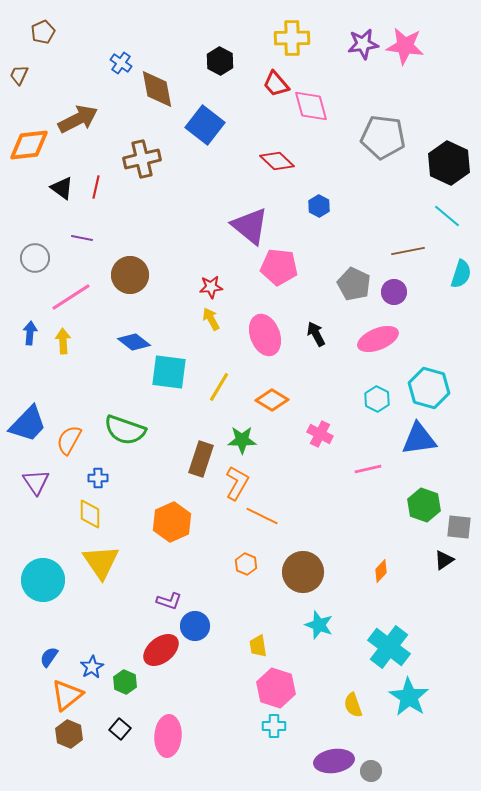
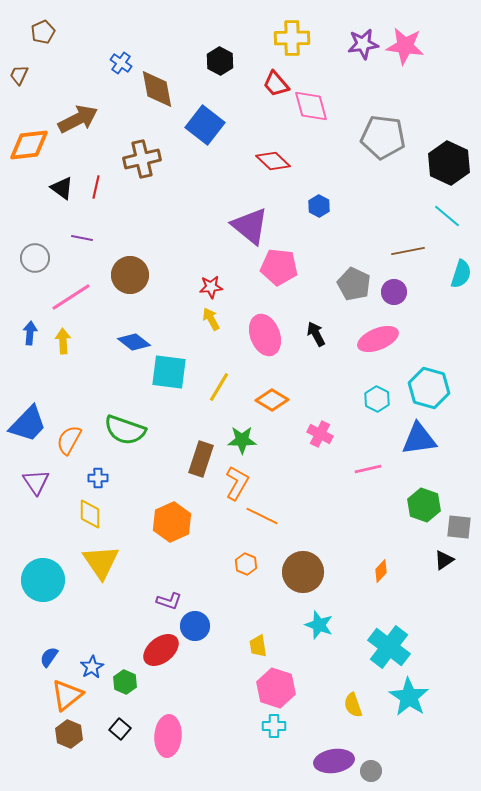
red diamond at (277, 161): moved 4 px left
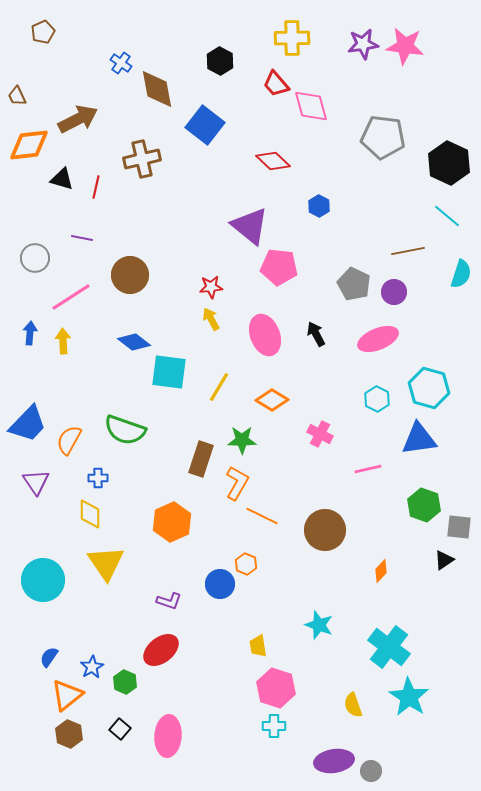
brown trapezoid at (19, 75): moved 2 px left, 21 px down; rotated 50 degrees counterclockwise
black triangle at (62, 188): moved 9 px up; rotated 20 degrees counterclockwise
yellow triangle at (101, 562): moved 5 px right, 1 px down
brown circle at (303, 572): moved 22 px right, 42 px up
blue circle at (195, 626): moved 25 px right, 42 px up
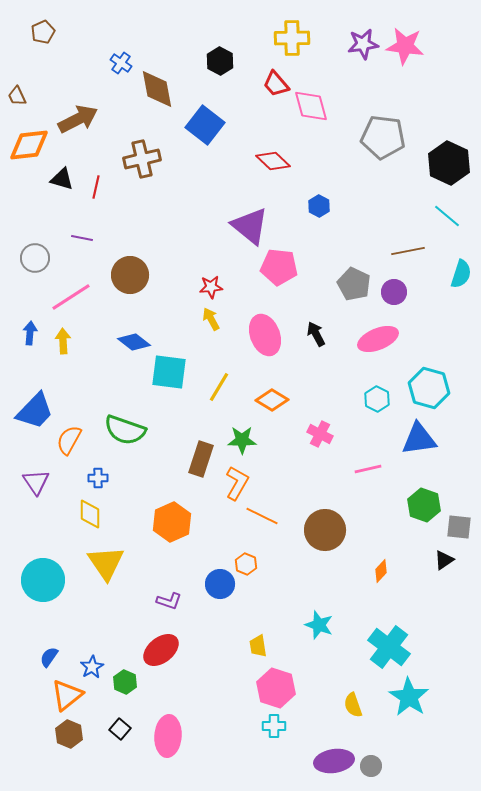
blue trapezoid at (28, 424): moved 7 px right, 13 px up
gray circle at (371, 771): moved 5 px up
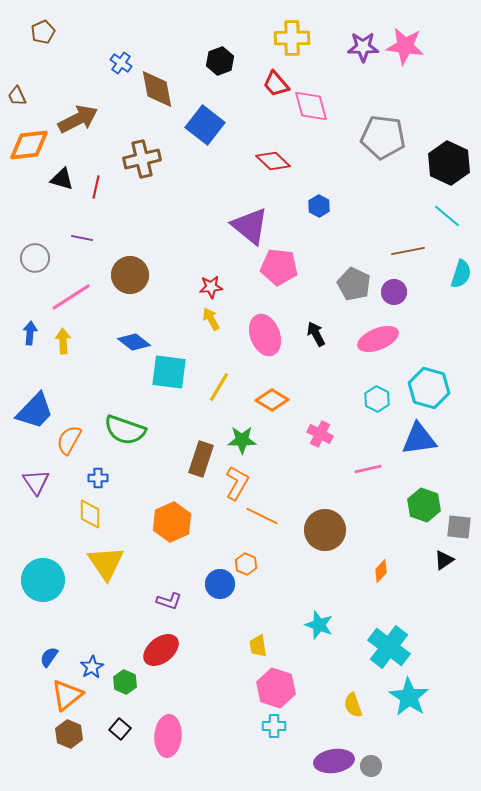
purple star at (363, 44): moved 3 px down; rotated 8 degrees clockwise
black hexagon at (220, 61): rotated 12 degrees clockwise
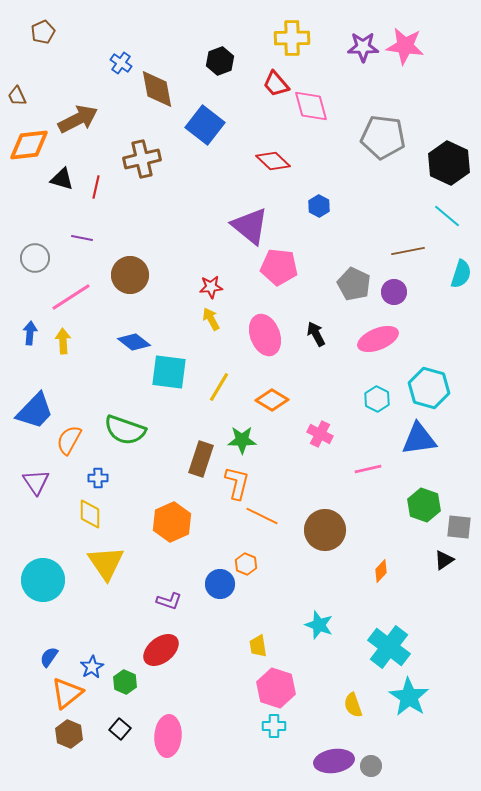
orange L-shape at (237, 483): rotated 16 degrees counterclockwise
orange triangle at (67, 695): moved 2 px up
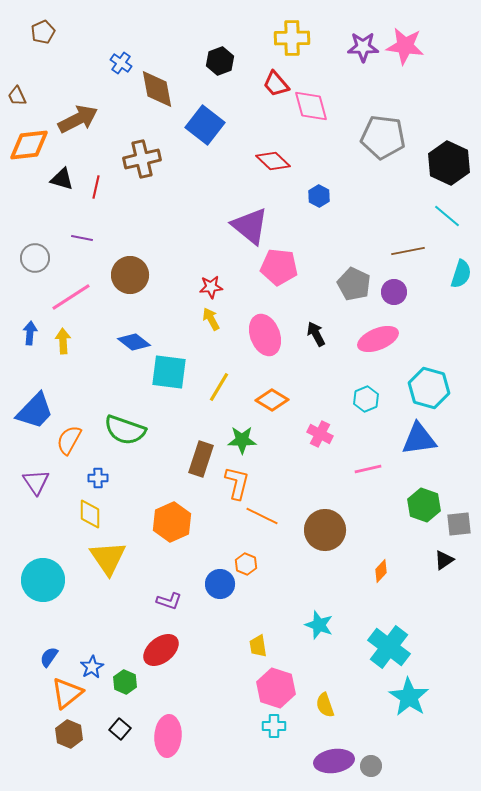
blue hexagon at (319, 206): moved 10 px up
cyan hexagon at (377, 399): moved 11 px left; rotated 10 degrees clockwise
gray square at (459, 527): moved 3 px up; rotated 12 degrees counterclockwise
yellow triangle at (106, 563): moved 2 px right, 5 px up
yellow semicircle at (353, 705): moved 28 px left
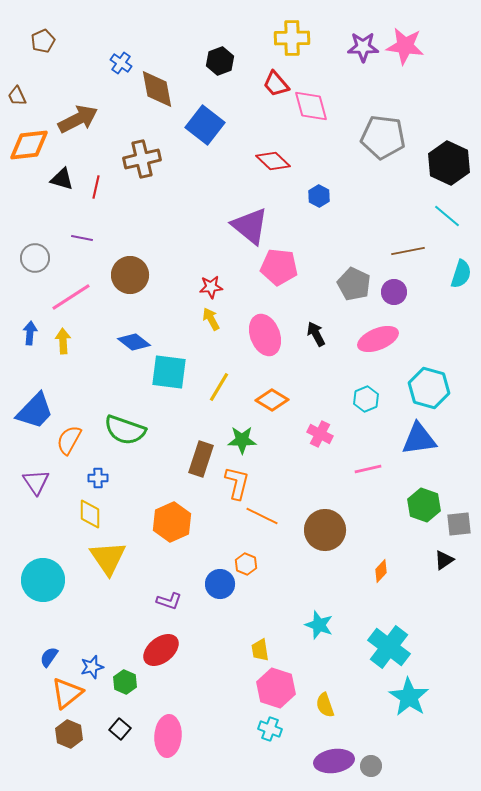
brown pentagon at (43, 32): moved 9 px down
yellow trapezoid at (258, 646): moved 2 px right, 4 px down
blue star at (92, 667): rotated 15 degrees clockwise
cyan cross at (274, 726): moved 4 px left, 3 px down; rotated 20 degrees clockwise
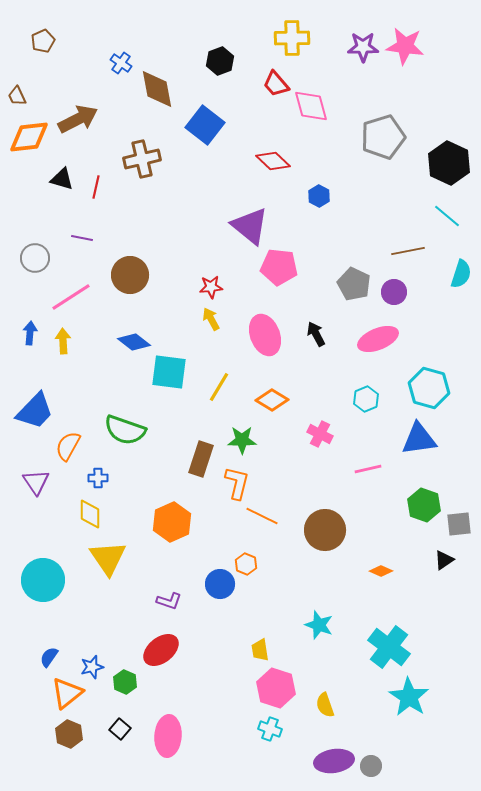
gray pentagon at (383, 137): rotated 24 degrees counterclockwise
orange diamond at (29, 145): moved 8 px up
orange semicircle at (69, 440): moved 1 px left, 6 px down
orange diamond at (381, 571): rotated 70 degrees clockwise
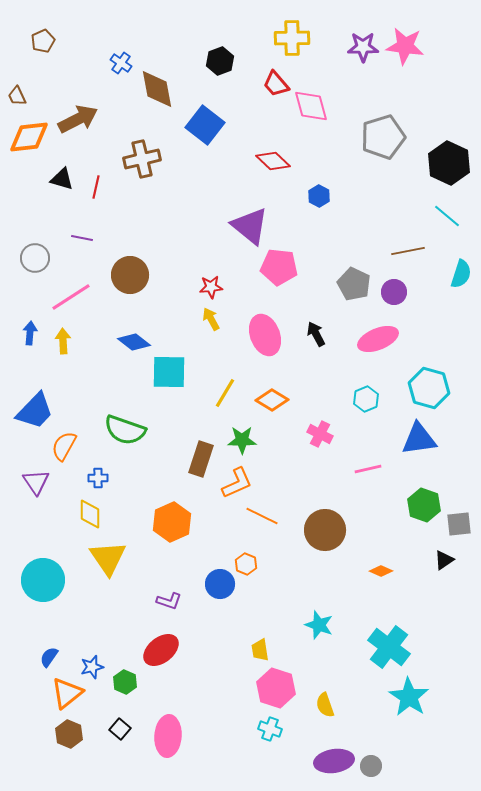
cyan square at (169, 372): rotated 6 degrees counterclockwise
yellow line at (219, 387): moved 6 px right, 6 px down
orange semicircle at (68, 446): moved 4 px left
orange L-shape at (237, 483): rotated 52 degrees clockwise
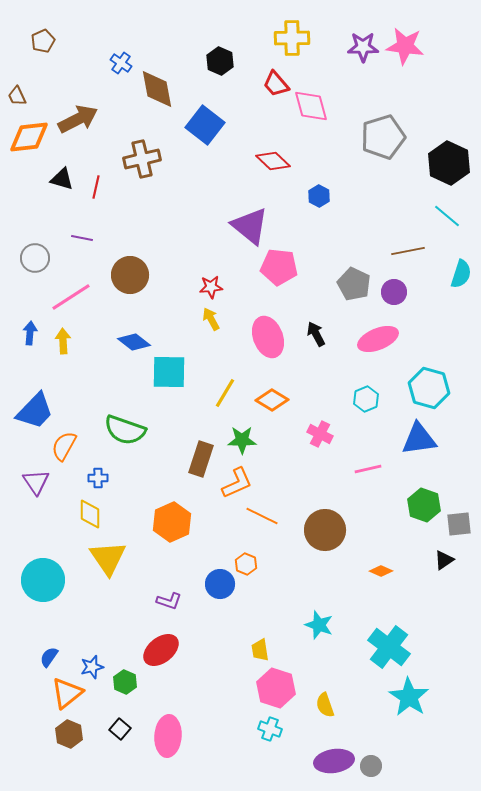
black hexagon at (220, 61): rotated 16 degrees counterclockwise
pink ellipse at (265, 335): moved 3 px right, 2 px down
